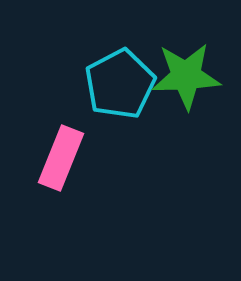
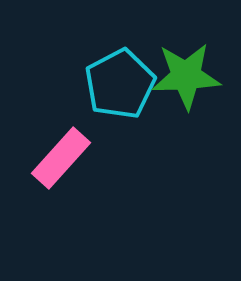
pink rectangle: rotated 20 degrees clockwise
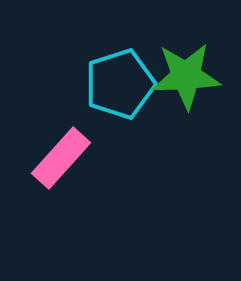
cyan pentagon: rotated 10 degrees clockwise
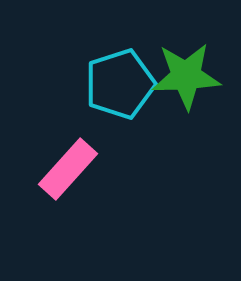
pink rectangle: moved 7 px right, 11 px down
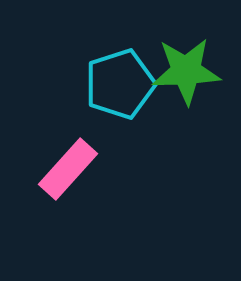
green star: moved 5 px up
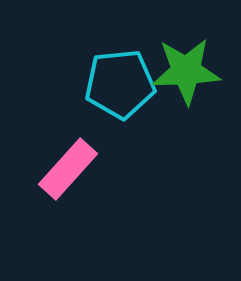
cyan pentagon: rotated 12 degrees clockwise
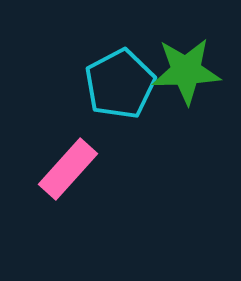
cyan pentagon: rotated 22 degrees counterclockwise
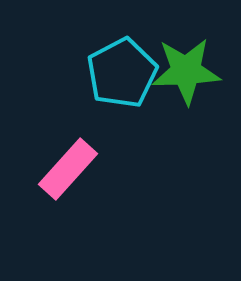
cyan pentagon: moved 2 px right, 11 px up
